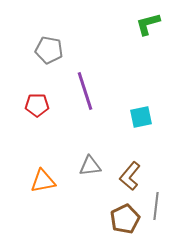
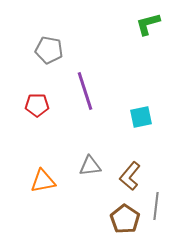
brown pentagon: rotated 12 degrees counterclockwise
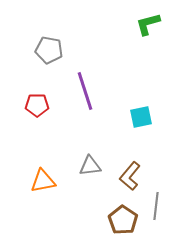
brown pentagon: moved 2 px left, 1 px down
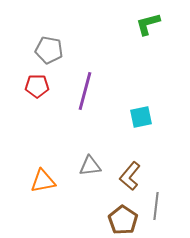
purple line: rotated 33 degrees clockwise
red pentagon: moved 19 px up
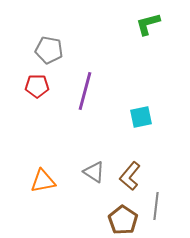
gray triangle: moved 4 px right, 6 px down; rotated 40 degrees clockwise
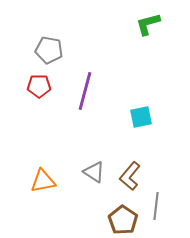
red pentagon: moved 2 px right
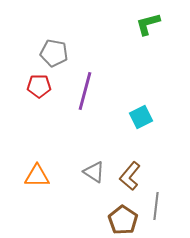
gray pentagon: moved 5 px right, 3 px down
cyan square: rotated 15 degrees counterclockwise
orange triangle: moved 6 px left, 5 px up; rotated 12 degrees clockwise
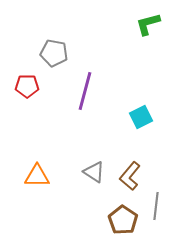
red pentagon: moved 12 px left
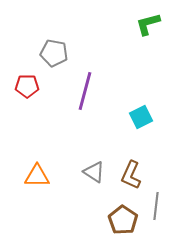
brown L-shape: moved 1 px right, 1 px up; rotated 16 degrees counterclockwise
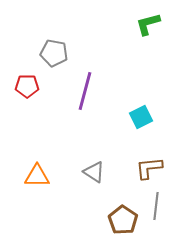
brown L-shape: moved 18 px right, 7 px up; rotated 60 degrees clockwise
